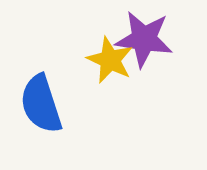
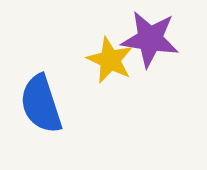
purple star: moved 6 px right
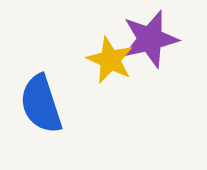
purple star: rotated 22 degrees counterclockwise
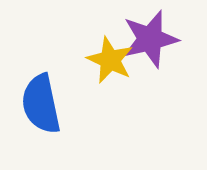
blue semicircle: rotated 6 degrees clockwise
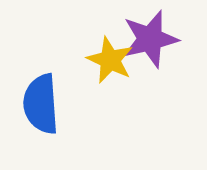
blue semicircle: rotated 8 degrees clockwise
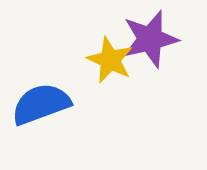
blue semicircle: rotated 74 degrees clockwise
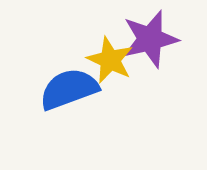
blue semicircle: moved 28 px right, 15 px up
